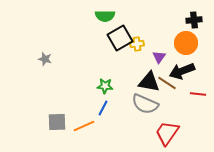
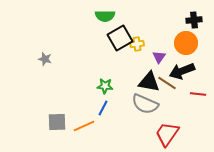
red trapezoid: moved 1 px down
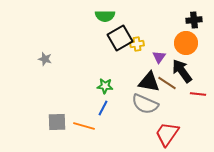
black arrow: rotated 75 degrees clockwise
orange line: rotated 40 degrees clockwise
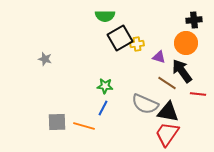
purple triangle: rotated 48 degrees counterclockwise
black triangle: moved 19 px right, 30 px down
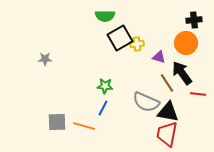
gray star: rotated 16 degrees counterclockwise
black arrow: moved 2 px down
brown line: rotated 24 degrees clockwise
gray semicircle: moved 1 px right, 2 px up
red trapezoid: rotated 24 degrees counterclockwise
